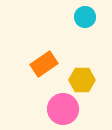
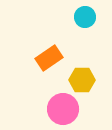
orange rectangle: moved 5 px right, 6 px up
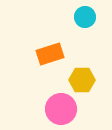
orange rectangle: moved 1 px right, 4 px up; rotated 16 degrees clockwise
pink circle: moved 2 px left
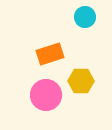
yellow hexagon: moved 1 px left, 1 px down
pink circle: moved 15 px left, 14 px up
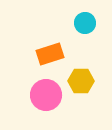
cyan circle: moved 6 px down
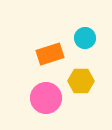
cyan circle: moved 15 px down
pink circle: moved 3 px down
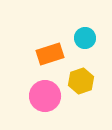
yellow hexagon: rotated 20 degrees counterclockwise
pink circle: moved 1 px left, 2 px up
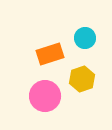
yellow hexagon: moved 1 px right, 2 px up
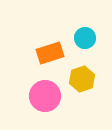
orange rectangle: moved 1 px up
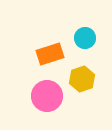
orange rectangle: moved 1 px down
pink circle: moved 2 px right
